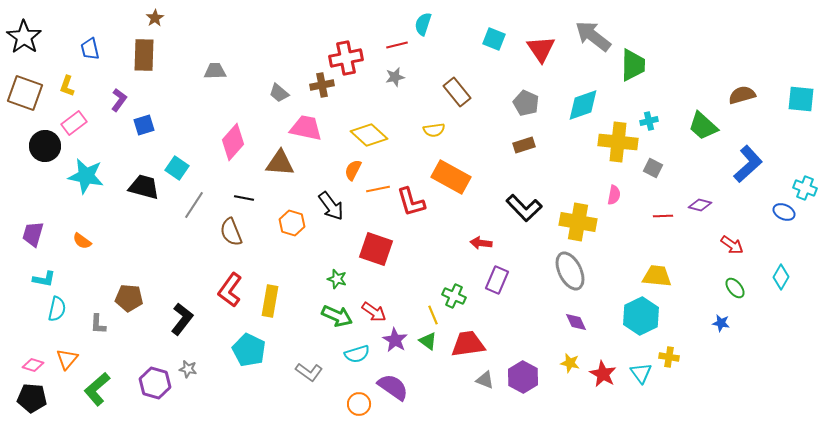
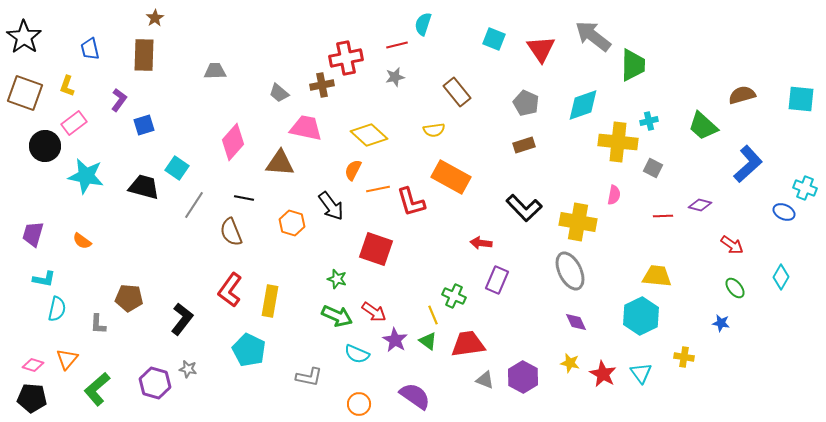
cyan semicircle at (357, 354): rotated 40 degrees clockwise
yellow cross at (669, 357): moved 15 px right
gray L-shape at (309, 372): moved 5 px down; rotated 24 degrees counterclockwise
purple semicircle at (393, 387): moved 22 px right, 9 px down
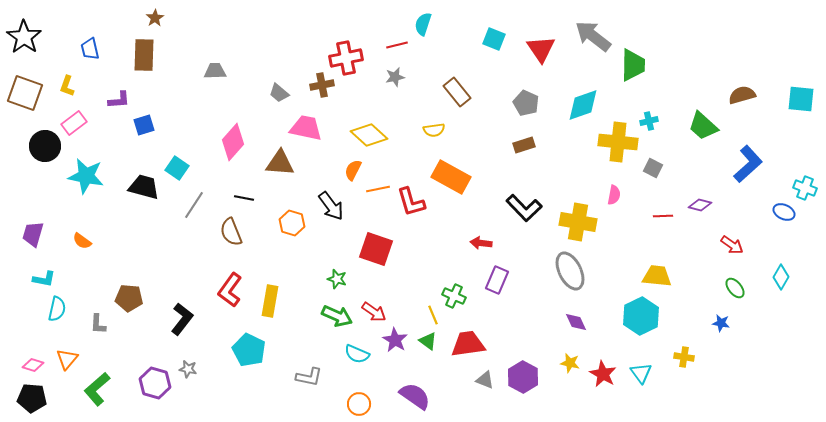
purple L-shape at (119, 100): rotated 50 degrees clockwise
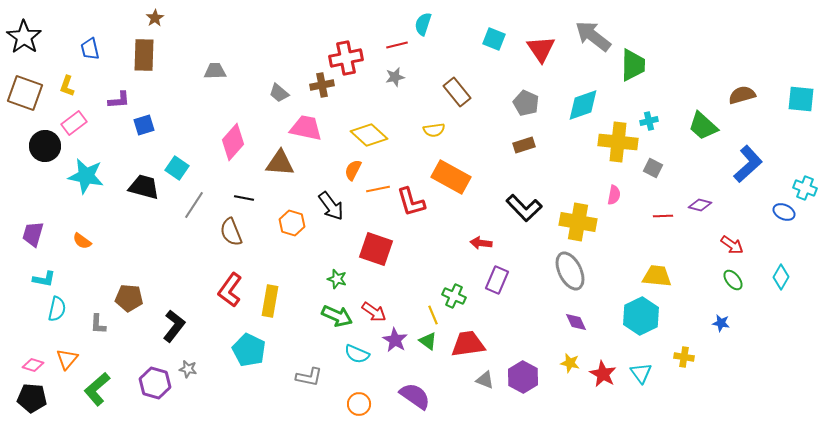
green ellipse at (735, 288): moved 2 px left, 8 px up
black L-shape at (182, 319): moved 8 px left, 7 px down
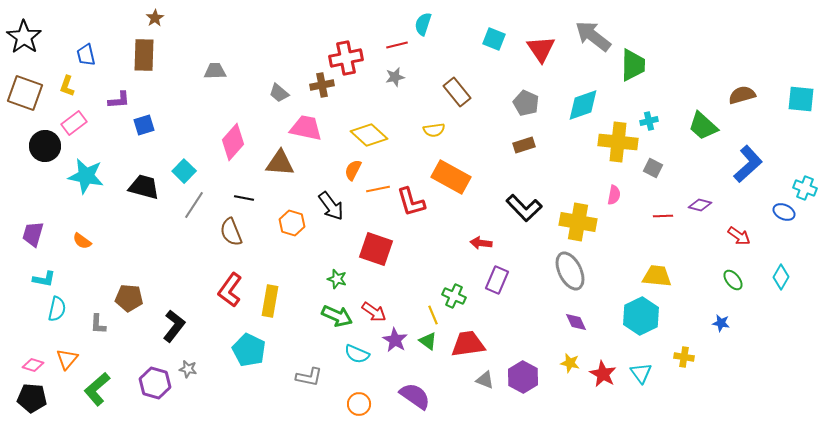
blue trapezoid at (90, 49): moved 4 px left, 6 px down
cyan square at (177, 168): moved 7 px right, 3 px down; rotated 10 degrees clockwise
red arrow at (732, 245): moved 7 px right, 9 px up
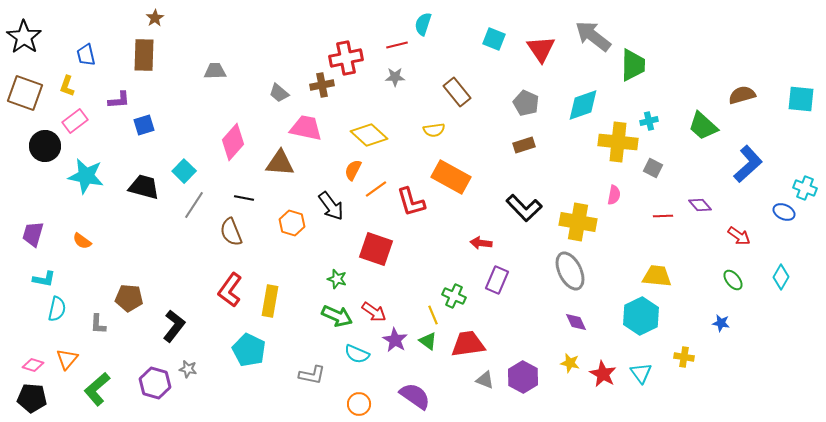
gray star at (395, 77): rotated 12 degrees clockwise
pink rectangle at (74, 123): moved 1 px right, 2 px up
orange line at (378, 189): moved 2 px left; rotated 25 degrees counterclockwise
purple diamond at (700, 205): rotated 35 degrees clockwise
gray L-shape at (309, 377): moved 3 px right, 2 px up
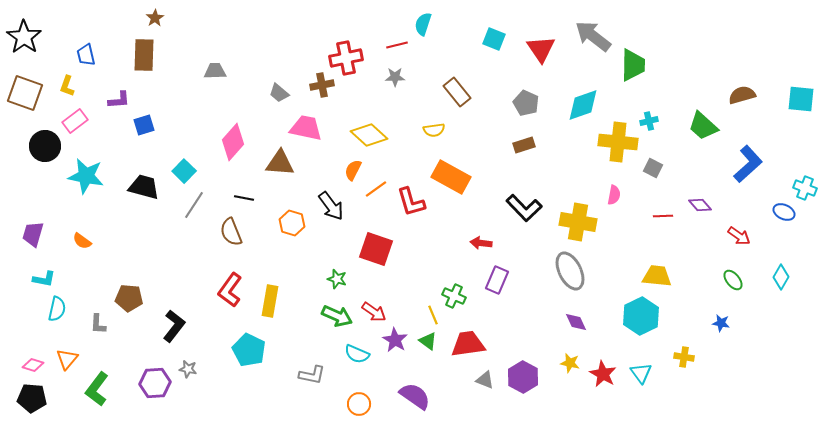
purple hexagon at (155, 383): rotated 20 degrees counterclockwise
green L-shape at (97, 389): rotated 12 degrees counterclockwise
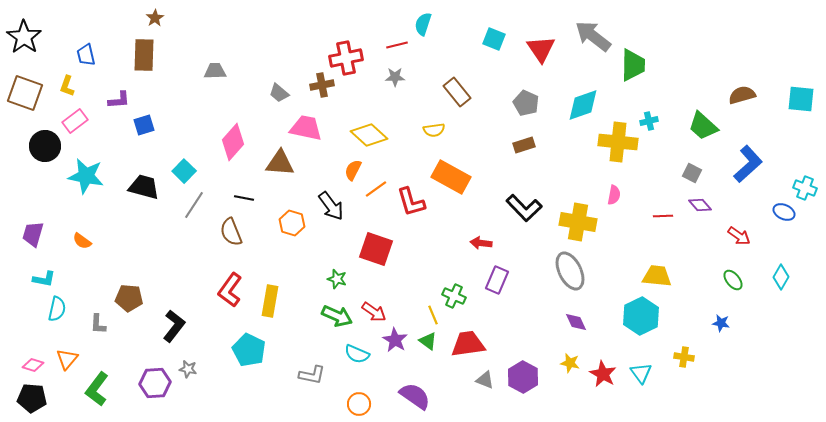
gray square at (653, 168): moved 39 px right, 5 px down
